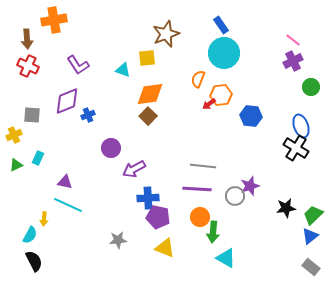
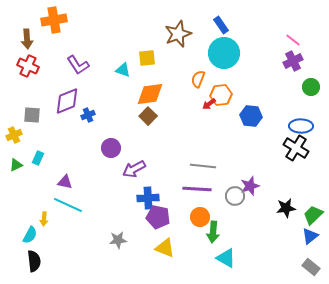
brown star at (166, 34): moved 12 px right
blue ellipse at (301, 126): rotated 70 degrees counterclockwise
black semicircle at (34, 261): rotated 20 degrees clockwise
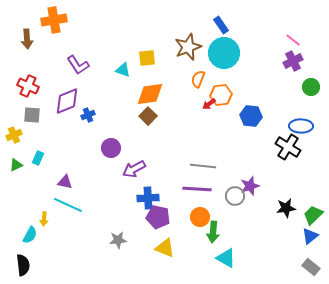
brown star at (178, 34): moved 10 px right, 13 px down
red cross at (28, 66): moved 20 px down
black cross at (296, 148): moved 8 px left, 1 px up
black semicircle at (34, 261): moved 11 px left, 4 px down
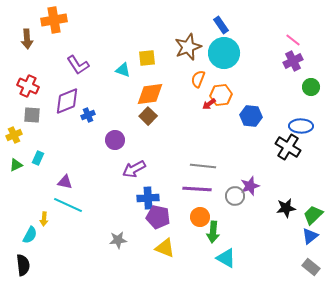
purple circle at (111, 148): moved 4 px right, 8 px up
